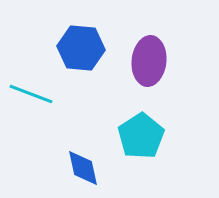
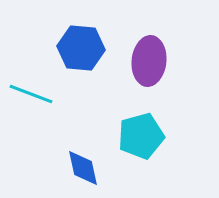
cyan pentagon: rotated 18 degrees clockwise
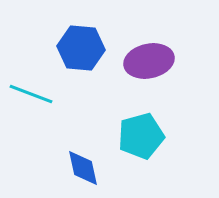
purple ellipse: rotated 72 degrees clockwise
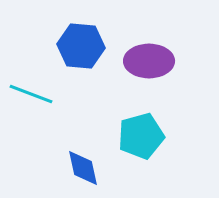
blue hexagon: moved 2 px up
purple ellipse: rotated 12 degrees clockwise
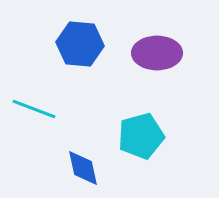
blue hexagon: moved 1 px left, 2 px up
purple ellipse: moved 8 px right, 8 px up
cyan line: moved 3 px right, 15 px down
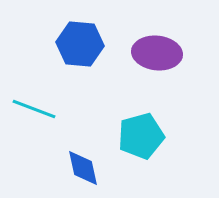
purple ellipse: rotated 6 degrees clockwise
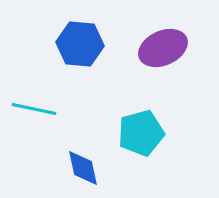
purple ellipse: moved 6 px right, 5 px up; rotated 30 degrees counterclockwise
cyan line: rotated 9 degrees counterclockwise
cyan pentagon: moved 3 px up
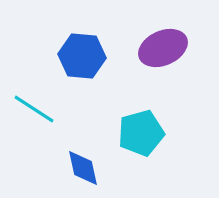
blue hexagon: moved 2 px right, 12 px down
cyan line: rotated 21 degrees clockwise
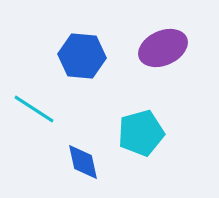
blue diamond: moved 6 px up
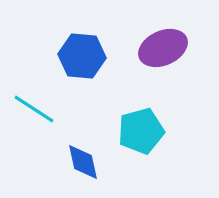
cyan pentagon: moved 2 px up
